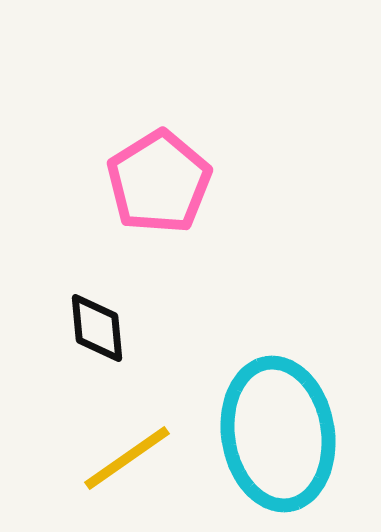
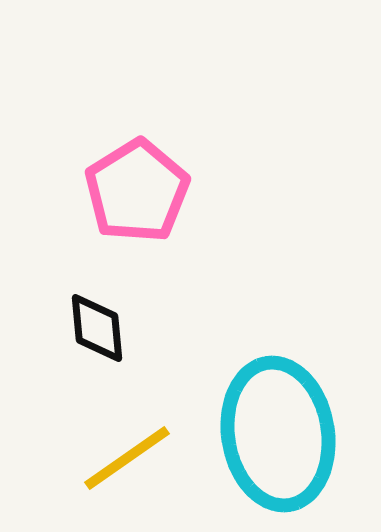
pink pentagon: moved 22 px left, 9 px down
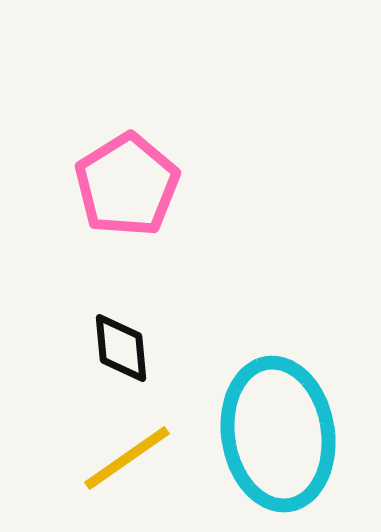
pink pentagon: moved 10 px left, 6 px up
black diamond: moved 24 px right, 20 px down
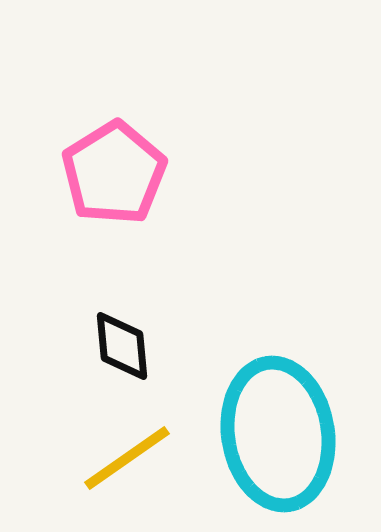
pink pentagon: moved 13 px left, 12 px up
black diamond: moved 1 px right, 2 px up
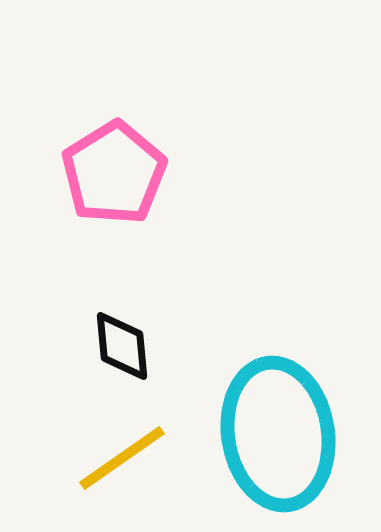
yellow line: moved 5 px left
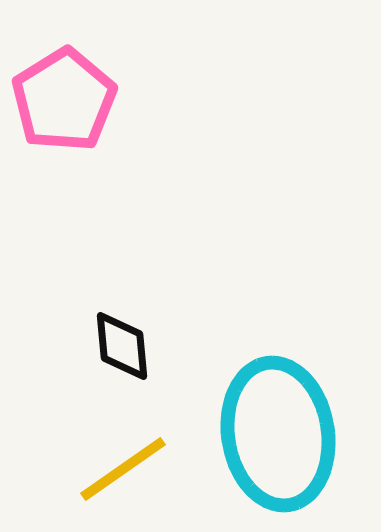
pink pentagon: moved 50 px left, 73 px up
yellow line: moved 1 px right, 11 px down
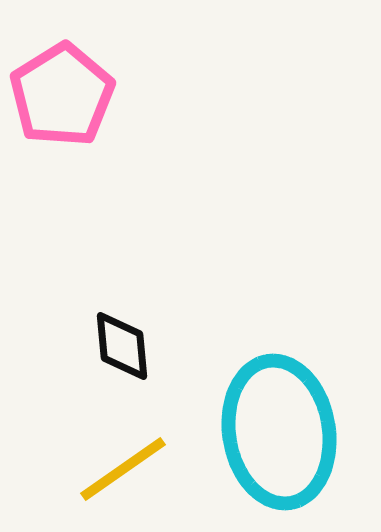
pink pentagon: moved 2 px left, 5 px up
cyan ellipse: moved 1 px right, 2 px up
